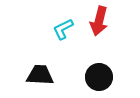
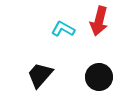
cyan L-shape: rotated 55 degrees clockwise
black trapezoid: rotated 52 degrees counterclockwise
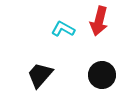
black circle: moved 3 px right, 2 px up
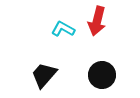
red arrow: moved 2 px left
black trapezoid: moved 4 px right
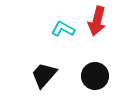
black circle: moved 7 px left, 1 px down
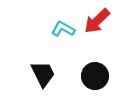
red arrow: rotated 32 degrees clockwise
black trapezoid: moved 1 px left, 1 px up; rotated 112 degrees clockwise
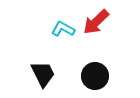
red arrow: moved 1 px left, 1 px down
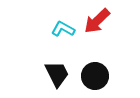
red arrow: moved 1 px right, 1 px up
black trapezoid: moved 14 px right
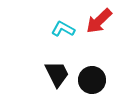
red arrow: moved 2 px right
black circle: moved 3 px left, 4 px down
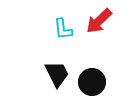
cyan L-shape: rotated 125 degrees counterclockwise
black circle: moved 2 px down
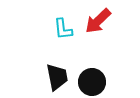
red arrow: moved 1 px left
black trapezoid: moved 3 px down; rotated 16 degrees clockwise
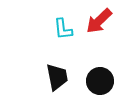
red arrow: moved 1 px right
black circle: moved 8 px right, 1 px up
